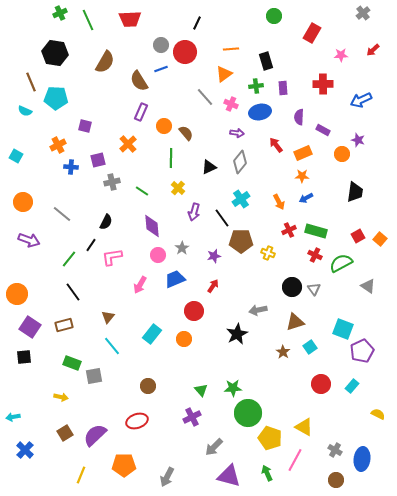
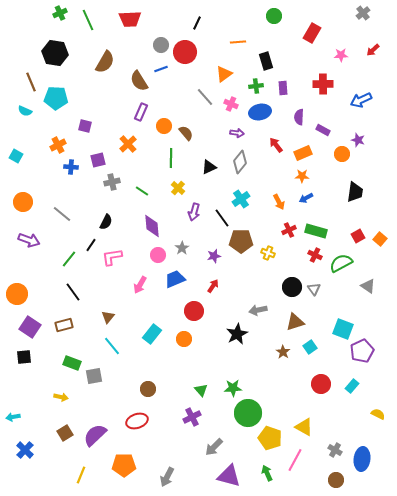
orange line at (231, 49): moved 7 px right, 7 px up
brown circle at (148, 386): moved 3 px down
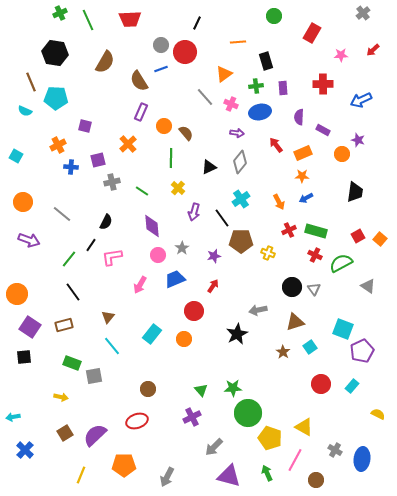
brown circle at (336, 480): moved 20 px left
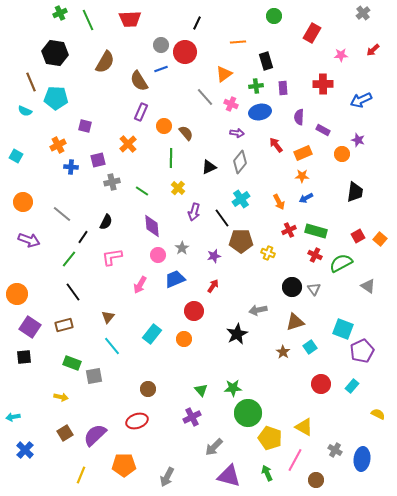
black line at (91, 245): moved 8 px left, 8 px up
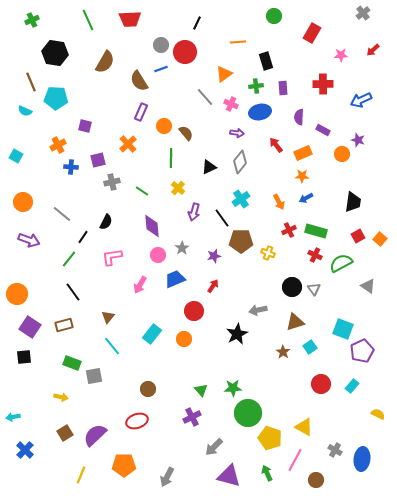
green cross at (60, 13): moved 28 px left, 7 px down
black trapezoid at (355, 192): moved 2 px left, 10 px down
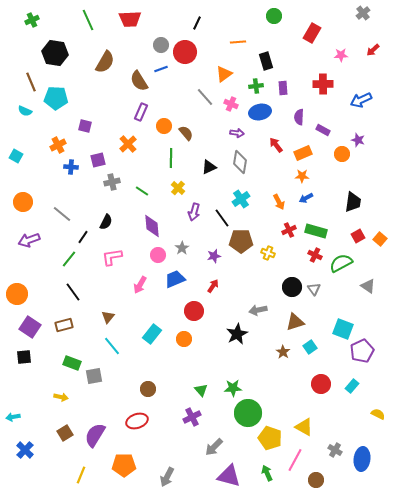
gray diamond at (240, 162): rotated 30 degrees counterclockwise
purple arrow at (29, 240): rotated 140 degrees clockwise
purple semicircle at (95, 435): rotated 15 degrees counterclockwise
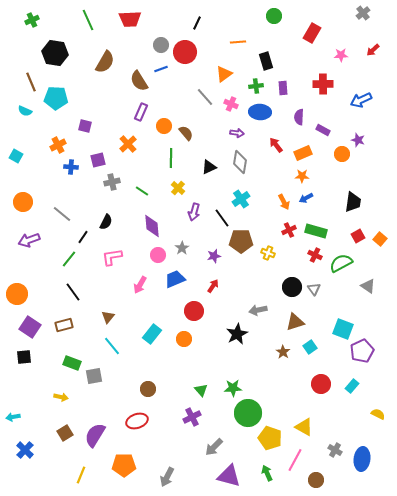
blue ellipse at (260, 112): rotated 15 degrees clockwise
orange arrow at (279, 202): moved 5 px right
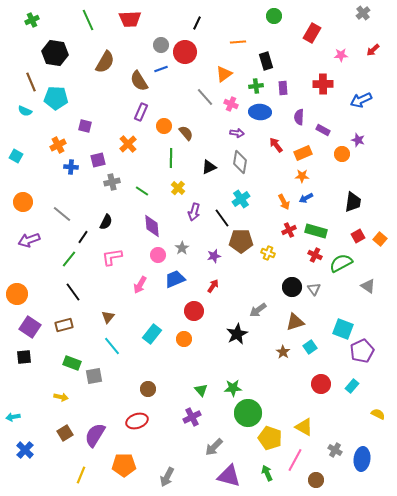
gray arrow at (258, 310): rotated 24 degrees counterclockwise
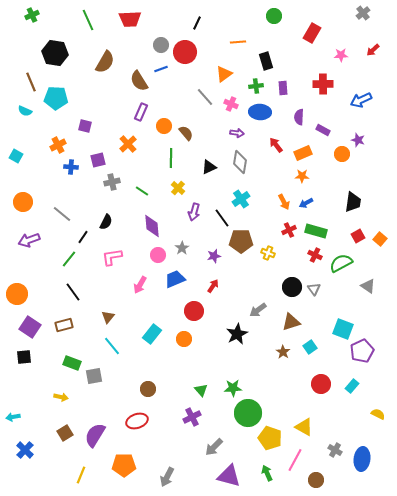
green cross at (32, 20): moved 5 px up
blue arrow at (306, 198): moved 5 px down
brown triangle at (295, 322): moved 4 px left
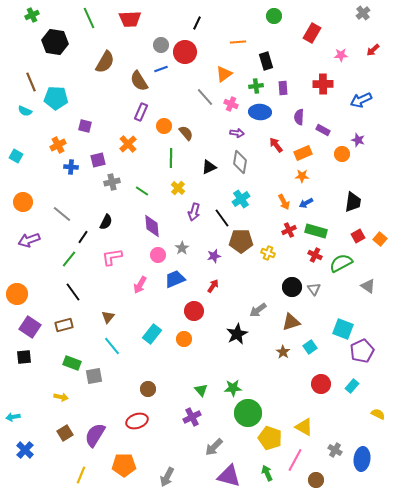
green line at (88, 20): moved 1 px right, 2 px up
black hexagon at (55, 53): moved 11 px up
